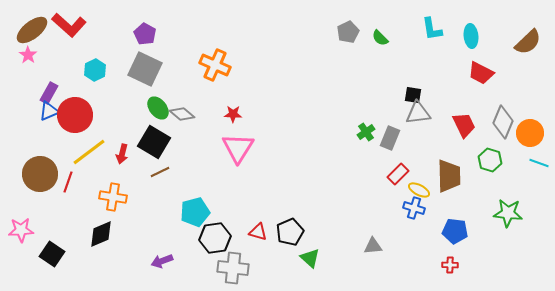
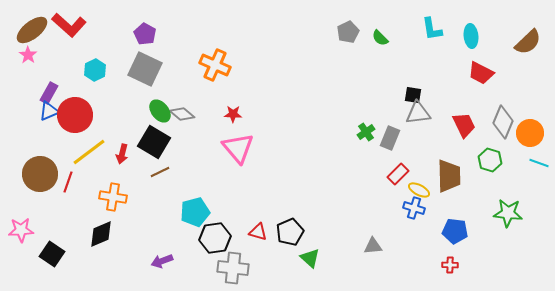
green ellipse at (158, 108): moved 2 px right, 3 px down
pink triangle at (238, 148): rotated 12 degrees counterclockwise
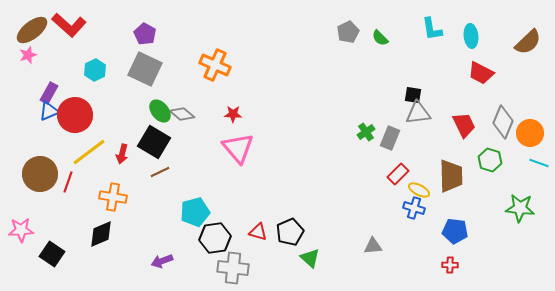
pink star at (28, 55): rotated 18 degrees clockwise
brown trapezoid at (449, 176): moved 2 px right
green star at (508, 213): moved 12 px right, 5 px up
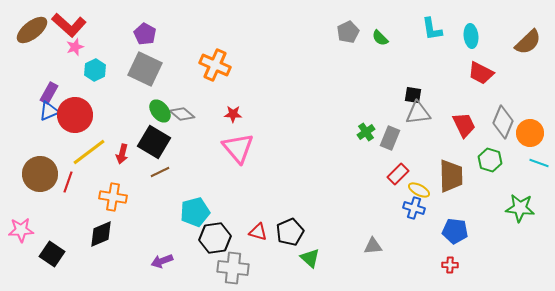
pink star at (28, 55): moved 47 px right, 8 px up
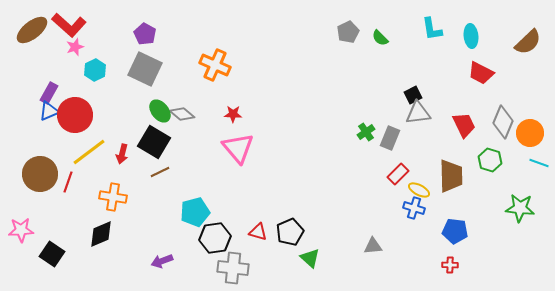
black square at (413, 95): rotated 36 degrees counterclockwise
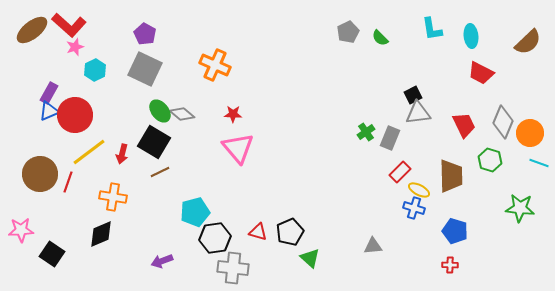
red rectangle at (398, 174): moved 2 px right, 2 px up
blue pentagon at (455, 231): rotated 10 degrees clockwise
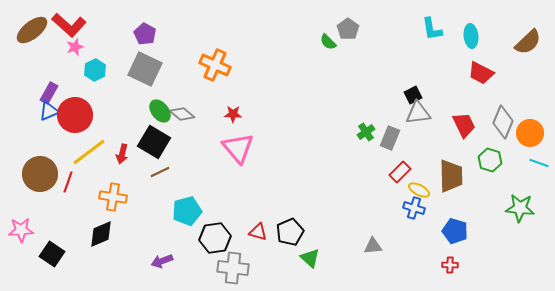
gray pentagon at (348, 32): moved 3 px up; rotated 10 degrees counterclockwise
green semicircle at (380, 38): moved 52 px left, 4 px down
cyan pentagon at (195, 212): moved 8 px left, 1 px up
